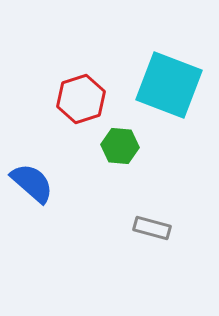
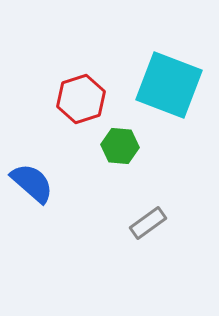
gray rectangle: moved 4 px left, 5 px up; rotated 51 degrees counterclockwise
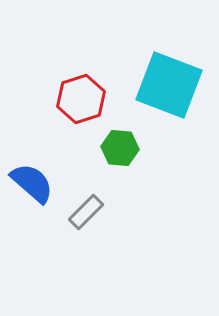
green hexagon: moved 2 px down
gray rectangle: moved 62 px left, 11 px up; rotated 9 degrees counterclockwise
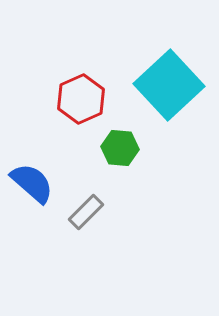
cyan square: rotated 26 degrees clockwise
red hexagon: rotated 6 degrees counterclockwise
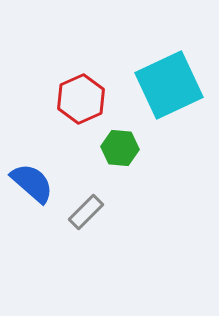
cyan square: rotated 18 degrees clockwise
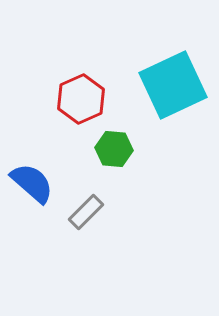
cyan square: moved 4 px right
green hexagon: moved 6 px left, 1 px down
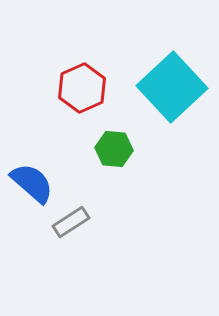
cyan square: moved 1 px left, 2 px down; rotated 18 degrees counterclockwise
red hexagon: moved 1 px right, 11 px up
gray rectangle: moved 15 px left, 10 px down; rotated 12 degrees clockwise
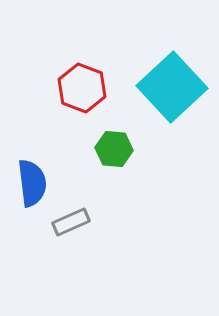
red hexagon: rotated 15 degrees counterclockwise
blue semicircle: rotated 42 degrees clockwise
gray rectangle: rotated 9 degrees clockwise
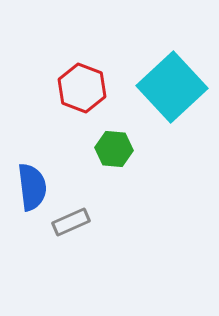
blue semicircle: moved 4 px down
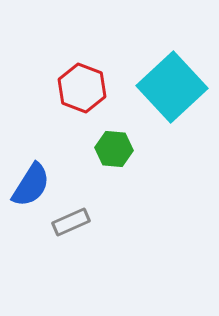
blue semicircle: moved 1 px left, 2 px up; rotated 39 degrees clockwise
